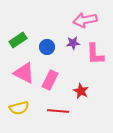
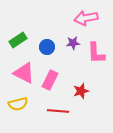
pink arrow: moved 1 px right, 2 px up
pink L-shape: moved 1 px right, 1 px up
red star: rotated 28 degrees clockwise
yellow semicircle: moved 1 px left, 4 px up
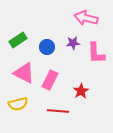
pink arrow: rotated 25 degrees clockwise
red star: rotated 14 degrees counterclockwise
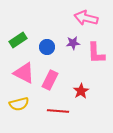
yellow semicircle: moved 1 px right
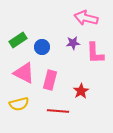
blue circle: moved 5 px left
pink L-shape: moved 1 px left
pink rectangle: rotated 12 degrees counterclockwise
